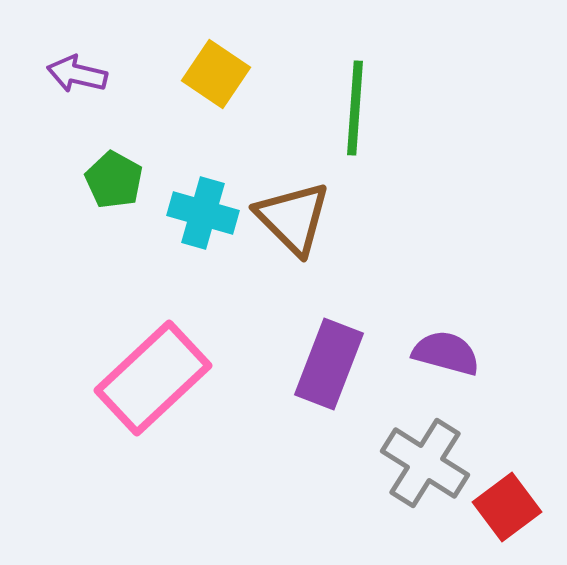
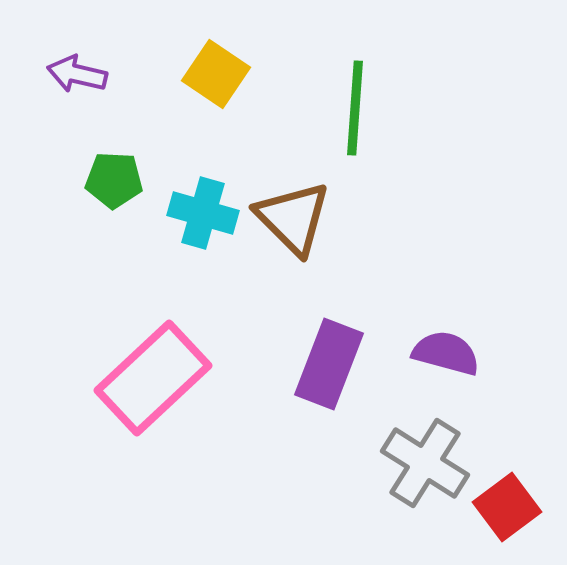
green pentagon: rotated 26 degrees counterclockwise
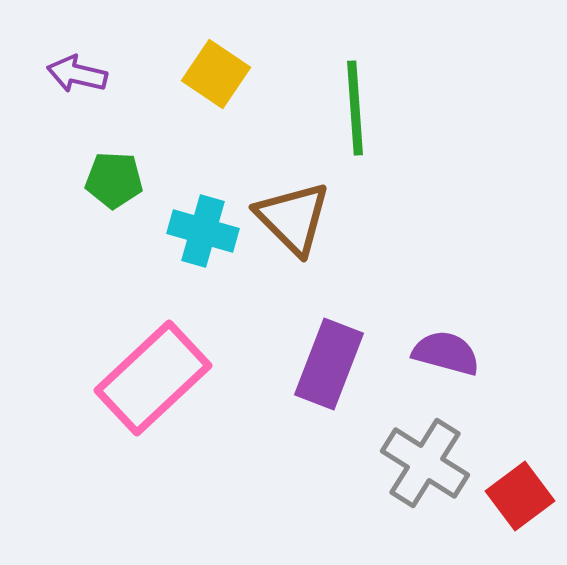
green line: rotated 8 degrees counterclockwise
cyan cross: moved 18 px down
red square: moved 13 px right, 11 px up
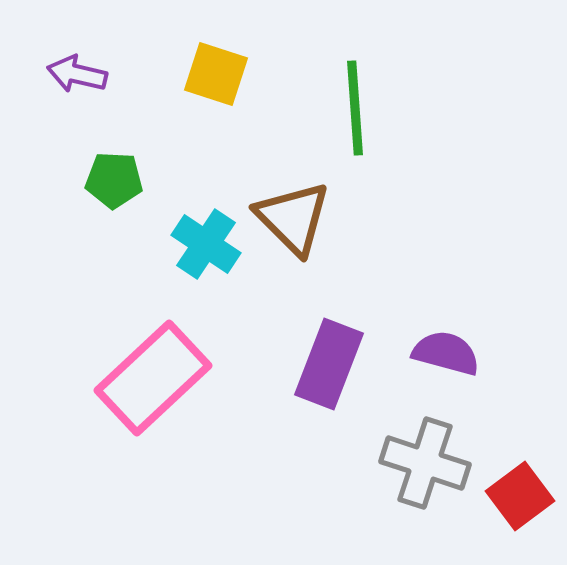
yellow square: rotated 16 degrees counterclockwise
cyan cross: moved 3 px right, 13 px down; rotated 18 degrees clockwise
gray cross: rotated 14 degrees counterclockwise
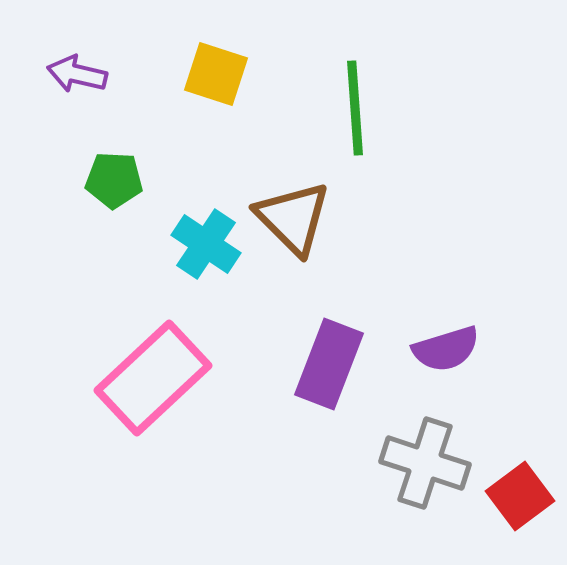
purple semicircle: moved 4 px up; rotated 148 degrees clockwise
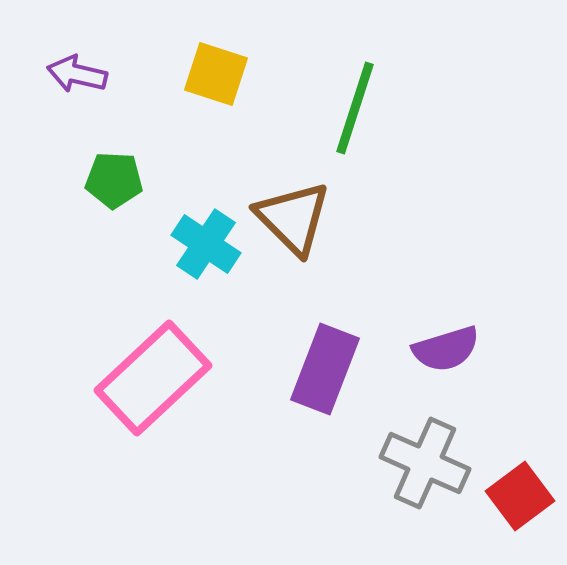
green line: rotated 22 degrees clockwise
purple rectangle: moved 4 px left, 5 px down
gray cross: rotated 6 degrees clockwise
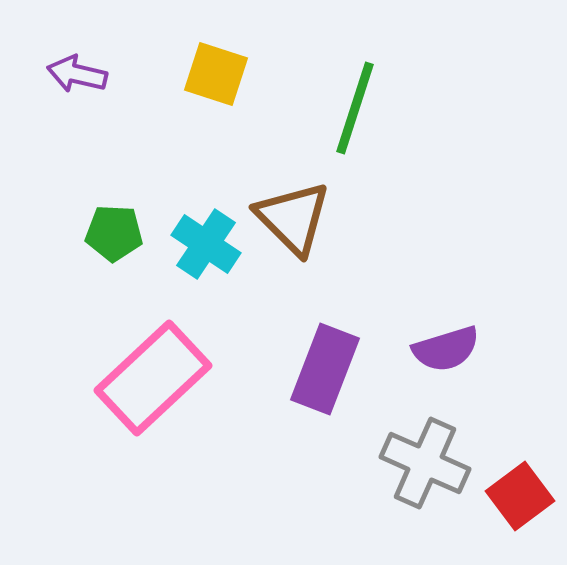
green pentagon: moved 53 px down
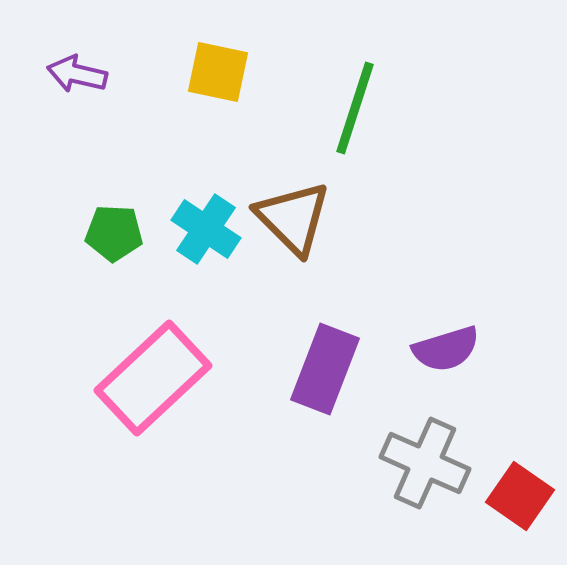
yellow square: moved 2 px right, 2 px up; rotated 6 degrees counterclockwise
cyan cross: moved 15 px up
red square: rotated 18 degrees counterclockwise
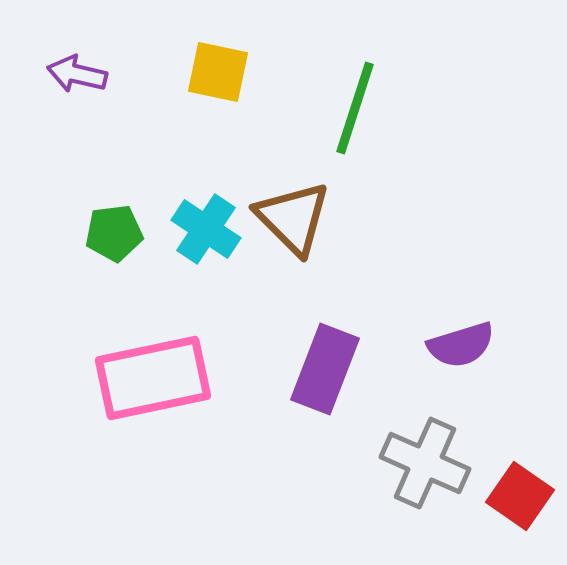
green pentagon: rotated 10 degrees counterclockwise
purple semicircle: moved 15 px right, 4 px up
pink rectangle: rotated 31 degrees clockwise
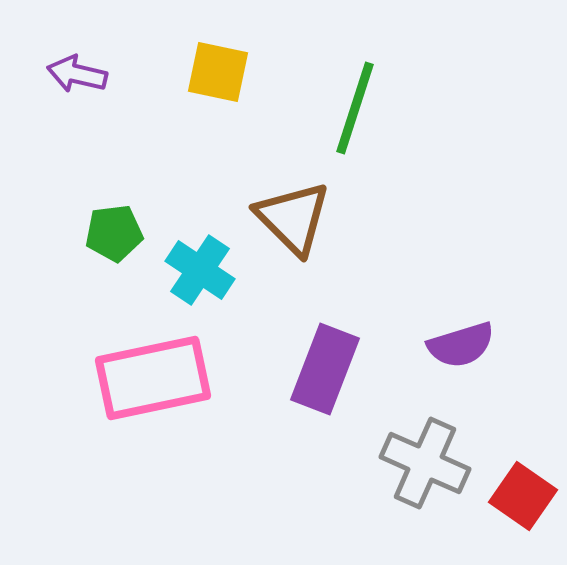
cyan cross: moved 6 px left, 41 px down
red square: moved 3 px right
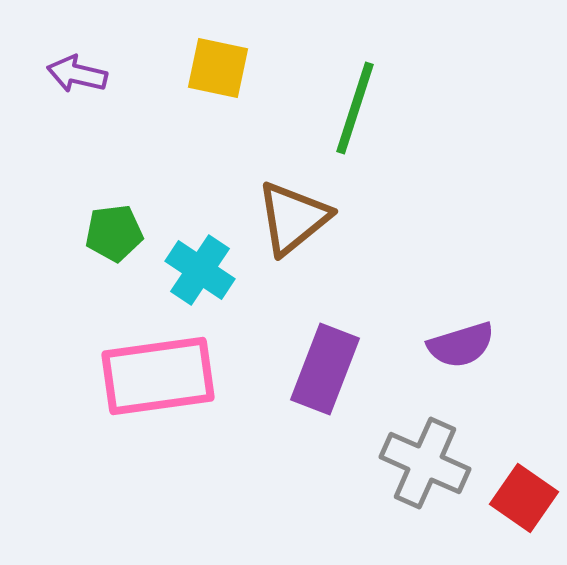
yellow square: moved 4 px up
brown triangle: rotated 36 degrees clockwise
pink rectangle: moved 5 px right, 2 px up; rotated 4 degrees clockwise
red square: moved 1 px right, 2 px down
